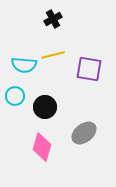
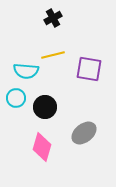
black cross: moved 1 px up
cyan semicircle: moved 2 px right, 6 px down
cyan circle: moved 1 px right, 2 px down
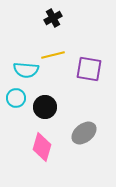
cyan semicircle: moved 1 px up
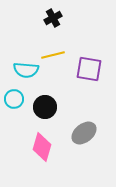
cyan circle: moved 2 px left, 1 px down
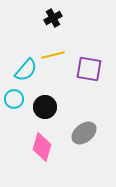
cyan semicircle: rotated 55 degrees counterclockwise
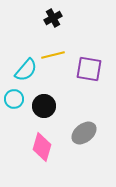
black circle: moved 1 px left, 1 px up
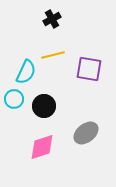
black cross: moved 1 px left, 1 px down
cyan semicircle: moved 2 px down; rotated 15 degrees counterclockwise
gray ellipse: moved 2 px right
pink diamond: rotated 56 degrees clockwise
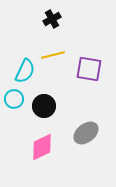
cyan semicircle: moved 1 px left, 1 px up
pink diamond: rotated 8 degrees counterclockwise
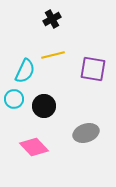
purple square: moved 4 px right
gray ellipse: rotated 20 degrees clockwise
pink diamond: moved 8 px left; rotated 72 degrees clockwise
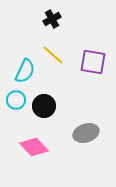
yellow line: rotated 55 degrees clockwise
purple square: moved 7 px up
cyan circle: moved 2 px right, 1 px down
